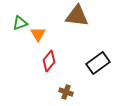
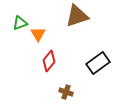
brown triangle: rotated 25 degrees counterclockwise
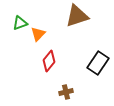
orange triangle: rotated 14 degrees clockwise
black rectangle: rotated 20 degrees counterclockwise
brown cross: rotated 32 degrees counterclockwise
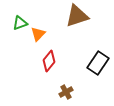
brown cross: rotated 16 degrees counterclockwise
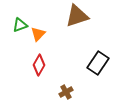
green triangle: moved 2 px down
red diamond: moved 10 px left, 4 px down; rotated 10 degrees counterclockwise
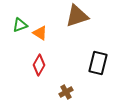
orange triangle: moved 2 px right, 1 px up; rotated 42 degrees counterclockwise
black rectangle: rotated 20 degrees counterclockwise
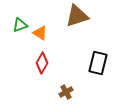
red diamond: moved 3 px right, 2 px up
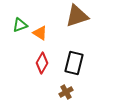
black rectangle: moved 24 px left
